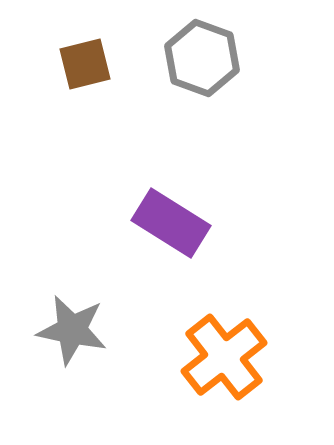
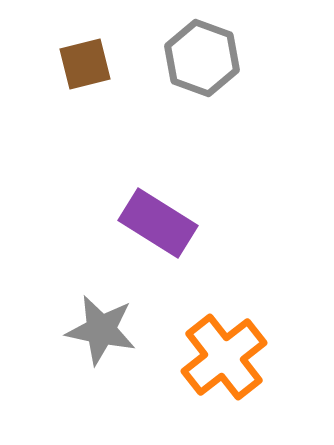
purple rectangle: moved 13 px left
gray star: moved 29 px right
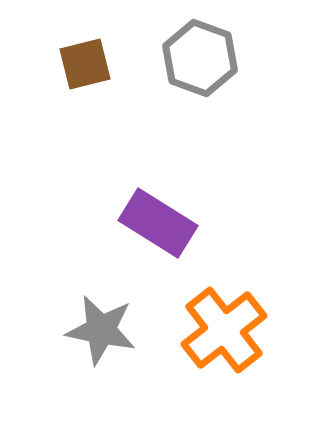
gray hexagon: moved 2 px left
orange cross: moved 27 px up
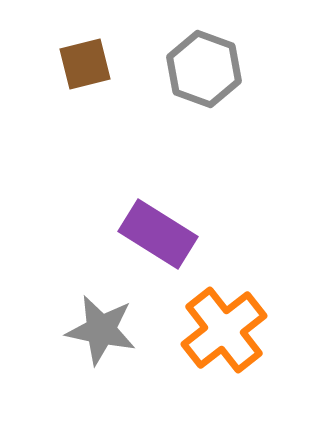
gray hexagon: moved 4 px right, 11 px down
purple rectangle: moved 11 px down
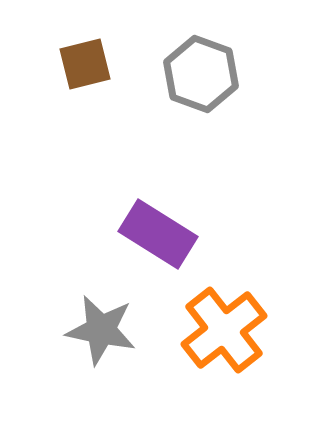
gray hexagon: moved 3 px left, 5 px down
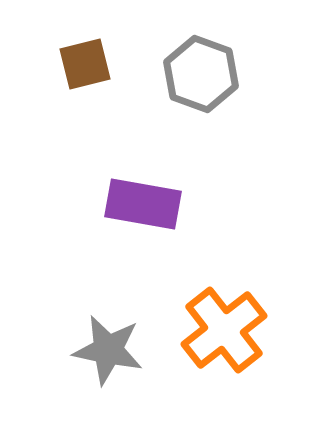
purple rectangle: moved 15 px left, 30 px up; rotated 22 degrees counterclockwise
gray star: moved 7 px right, 20 px down
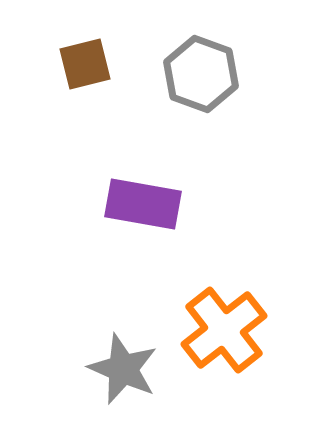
gray star: moved 15 px right, 19 px down; rotated 12 degrees clockwise
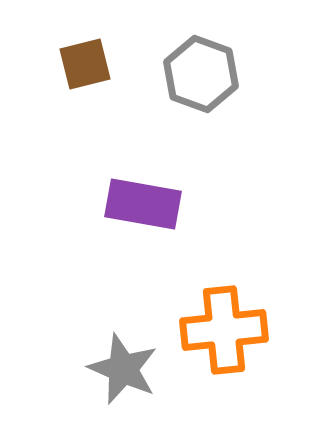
orange cross: rotated 32 degrees clockwise
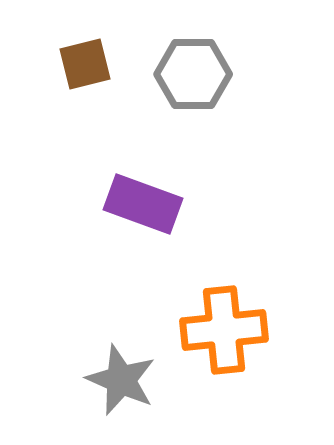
gray hexagon: moved 8 px left; rotated 20 degrees counterclockwise
purple rectangle: rotated 10 degrees clockwise
gray star: moved 2 px left, 11 px down
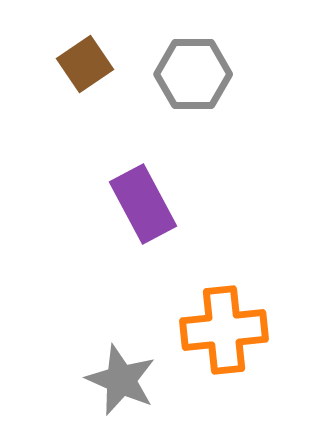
brown square: rotated 20 degrees counterclockwise
purple rectangle: rotated 42 degrees clockwise
